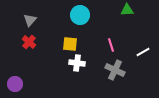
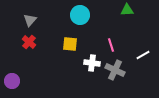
white line: moved 3 px down
white cross: moved 15 px right
purple circle: moved 3 px left, 3 px up
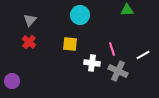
pink line: moved 1 px right, 4 px down
gray cross: moved 3 px right, 1 px down
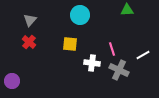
gray cross: moved 1 px right, 1 px up
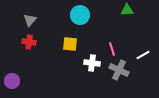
red cross: rotated 32 degrees counterclockwise
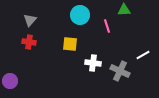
green triangle: moved 3 px left
pink line: moved 5 px left, 23 px up
white cross: moved 1 px right
gray cross: moved 1 px right, 1 px down
purple circle: moved 2 px left
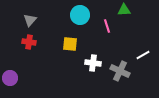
purple circle: moved 3 px up
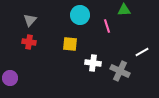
white line: moved 1 px left, 3 px up
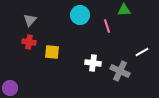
yellow square: moved 18 px left, 8 px down
purple circle: moved 10 px down
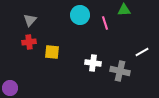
pink line: moved 2 px left, 3 px up
red cross: rotated 16 degrees counterclockwise
gray cross: rotated 12 degrees counterclockwise
